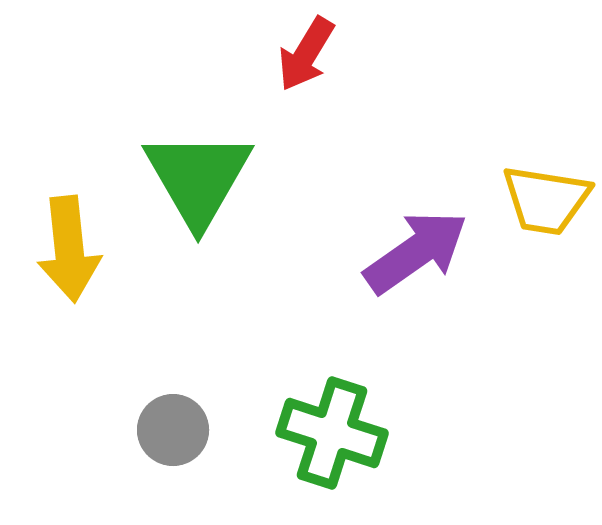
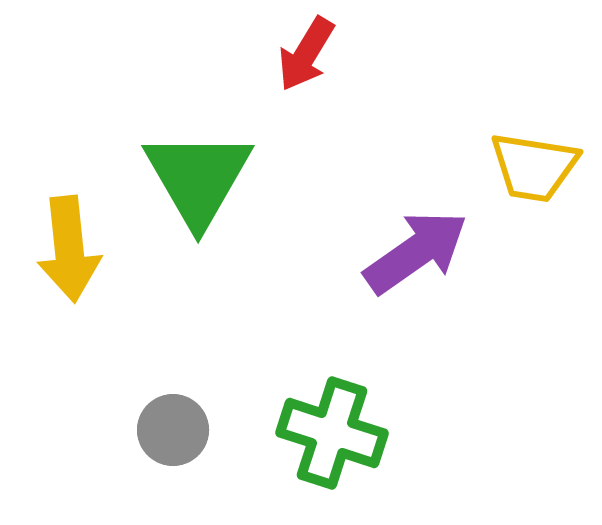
yellow trapezoid: moved 12 px left, 33 px up
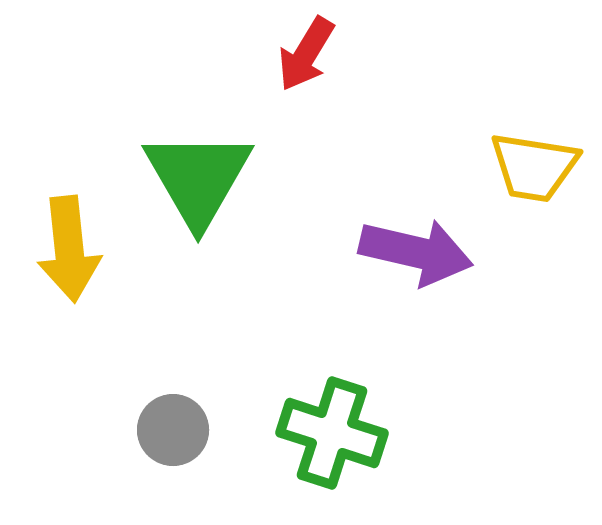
purple arrow: rotated 48 degrees clockwise
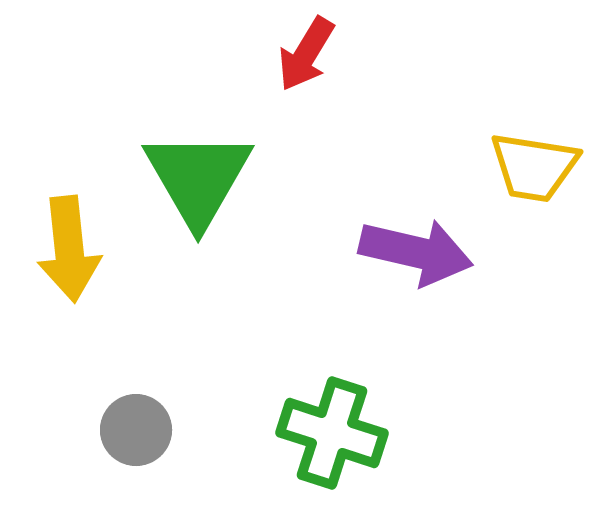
gray circle: moved 37 px left
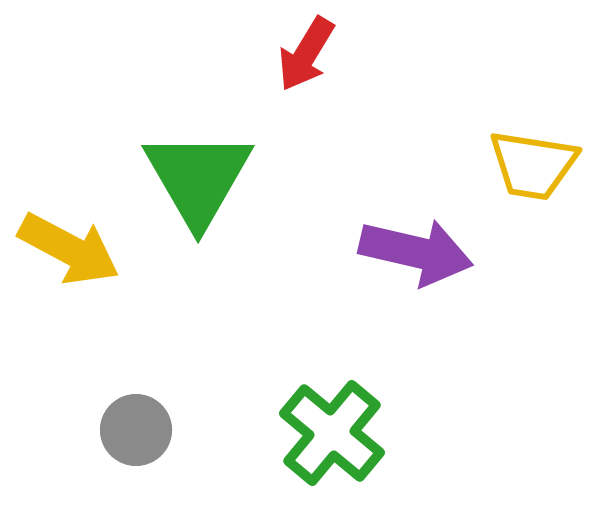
yellow trapezoid: moved 1 px left, 2 px up
yellow arrow: rotated 56 degrees counterclockwise
green cross: rotated 22 degrees clockwise
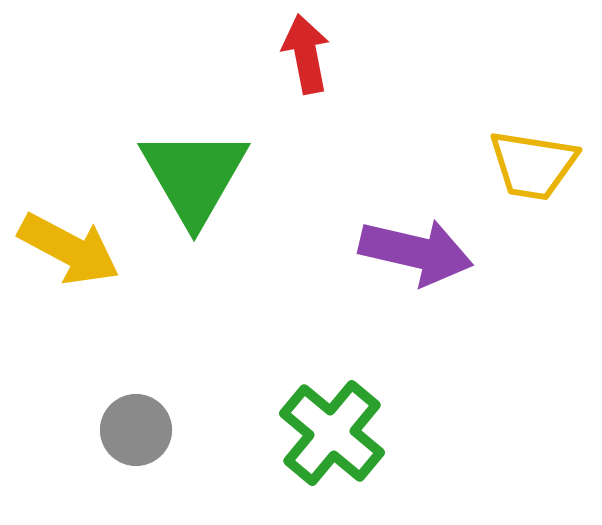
red arrow: rotated 138 degrees clockwise
green triangle: moved 4 px left, 2 px up
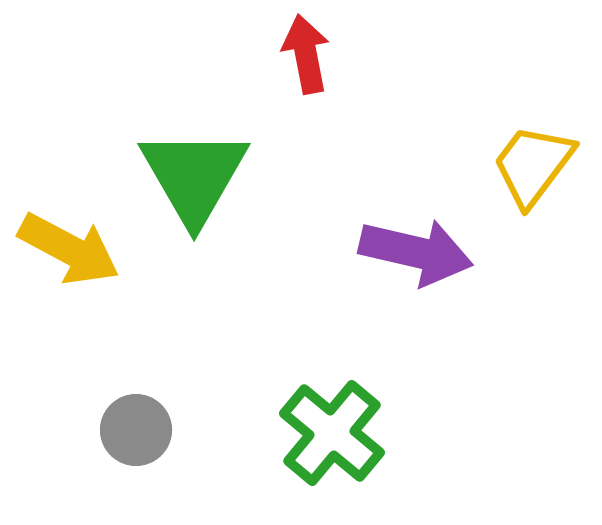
yellow trapezoid: rotated 118 degrees clockwise
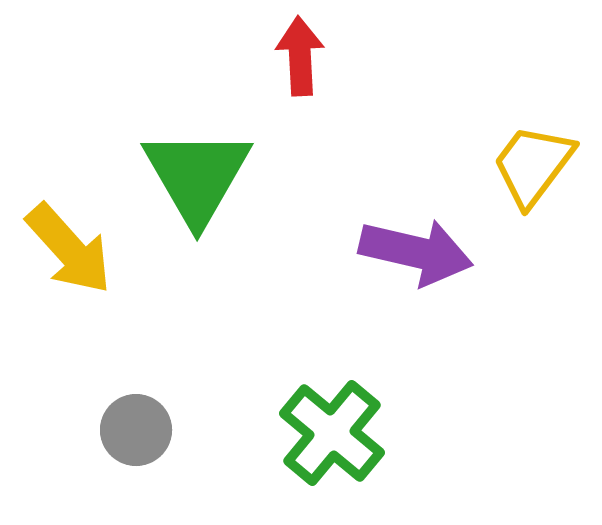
red arrow: moved 6 px left, 2 px down; rotated 8 degrees clockwise
green triangle: moved 3 px right
yellow arrow: rotated 20 degrees clockwise
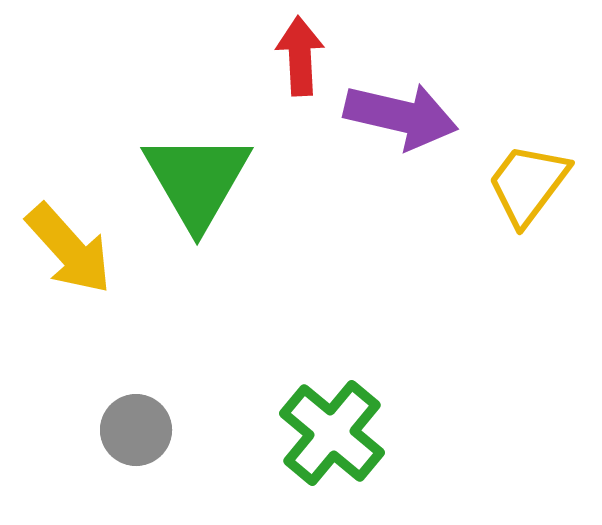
yellow trapezoid: moved 5 px left, 19 px down
green triangle: moved 4 px down
purple arrow: moved 15 px left, 136 px up
